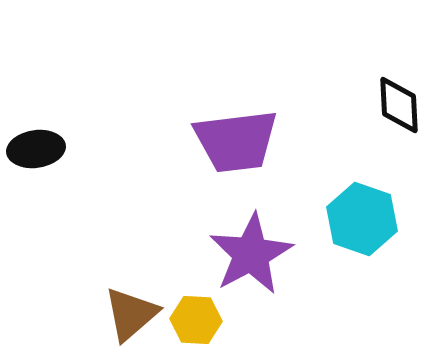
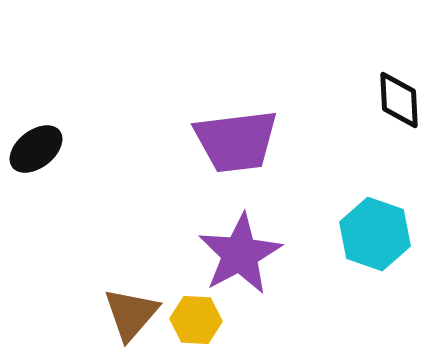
black diamond: moved 5 px up
black ellipse: rotated 30 degrees counterclockwise
cyan hexagon: moved 13 px right, 15 px down
purple star: moved 11 px left
brown triangle: rotated 8 degrees counterclockwise
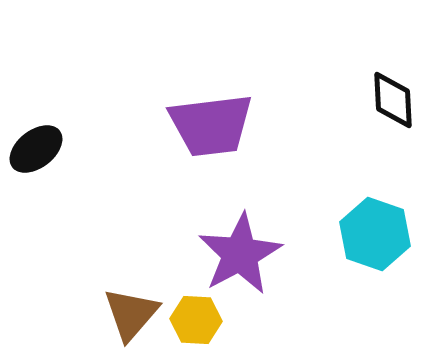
black diamond: moved 6 px left
purple trapezoid: moved 25 px left, 16 px up
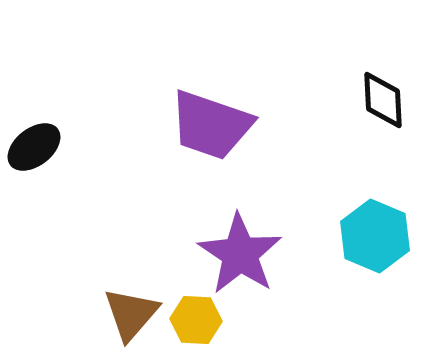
black diamond: moved 10 px left
purple trapezoid: rotated 26 degrees clockwise
black ellipse: moved 2 px left, 2 px up
cyan hexagon: moved 2 px down; rotated 4 degrees clockwise
purple star: rotated 10 degrees counterclockwise
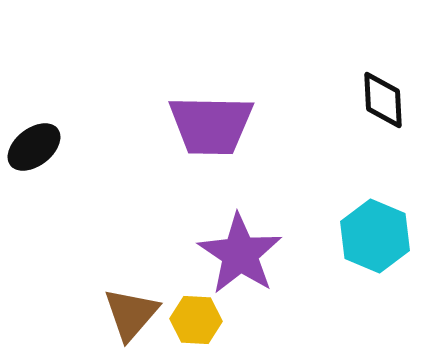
purple trapezoid: rotated 18 degrees counterclockwise
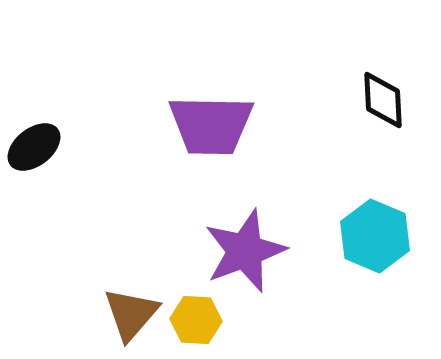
purple star: moved 5 px right, 3 px up; rotated 18 degrees clockwise
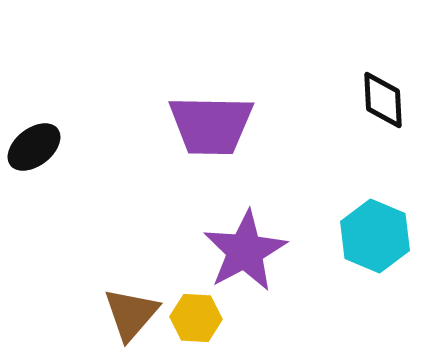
purple star: rotated 8 degrees counterclockwise
yellow hexagon: moved 2 px up
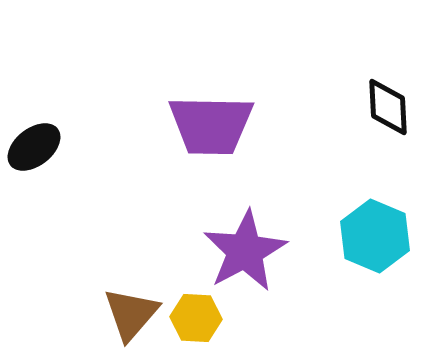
black diamond: moved 5 px right, 7 px down
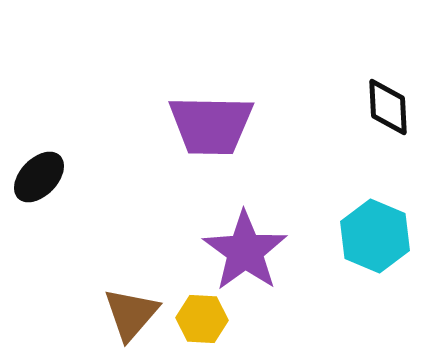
black ellipse: moved 5 px right, 30 px down; rotated 8 degrees counterclockwise
purple star: rotated 8 degrees counterclockwise
yellow hexagon: moved 6 px right, 1 px down
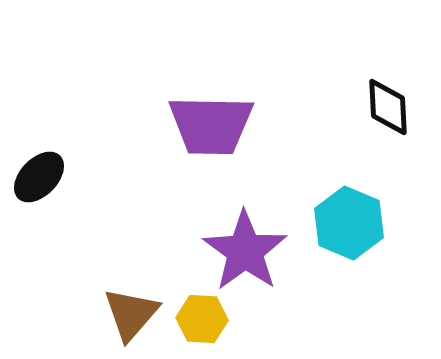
cyan hexagon: moved 26 px left, 13 px up
